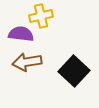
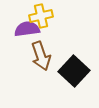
purple semicircle: moved 6 px right, 5 px up; rotated 15 degrees counterclockwise
brown arrow: moved 14 px right, 6 px up; rotated 100 degrees counterclockwise
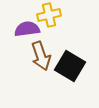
yellow cross: moved 8 px right, 1 px up
black square: moved 4 px left, 5 px up; rotated 12 degrees counterclockwise
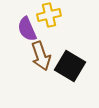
purple semicircle: rotated 105 degrees counterclockwise
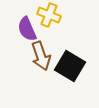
yellow cross: rotated 35 degrees clockwise
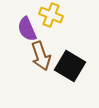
yellow cross: moved 2 px right
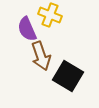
yellow cross: moved 1 px left
black square: moved 2 px left, 10 px down
